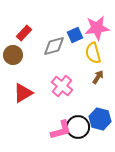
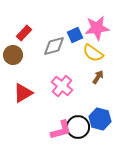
yellow semicircle: rotated 40 degrees counterclockwise
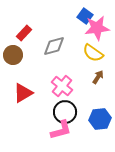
blue square: moved 10 px right, 19 px up; rotated 28 degrees counterclockwise
blue hexagon: rotated 20 degrees counterclockwise
black circle: moved 13 px left, 15 px up
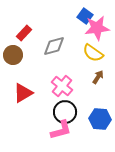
blue hexagon: rotated 10 degrees clockwise
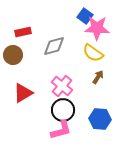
pink star: rotated 10 degrees clockwise
red rectangle: moved 1 px left, 1 px up; rotated 35 degrees clockwise
black circle: moved 2 px left, 2 px up
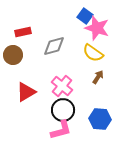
pink star: rotated 15 degrees clockwise
red triangle: moved 3 px right, 1 px up
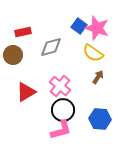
blue square: moved 6 px left, 10 px down
gray diamond: moved 3 px left, 1 px down
pink cross: moved 2 px left
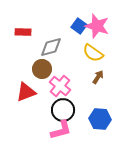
pink star: moved 2 px up
red rectangle: rotated 14 degrees clockwise
brown circle: moved 29 px right, 14 px down
red triangle: rotated 10 degrees clockwise
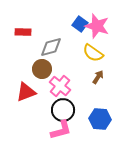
blue square: moved 1 px right, 2 px up
